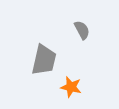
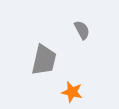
orange star: moved 1 px right, 5 px down
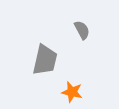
gray trapezoid: moved 1 px right
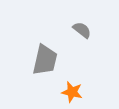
gray semicircle: rotated 24 degrees counterclockwise
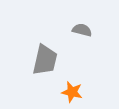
gray semicircle: rotated 24 degrees counterclockwise
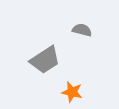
gray trapezoid: rotated 44 degrees clockwise
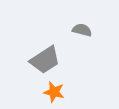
orange star: moved 18 px left
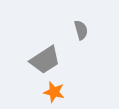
gray semicircle: moved 1 px left; rotated 60 degrees clockwise
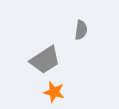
gray semicircle: rotated 24 degrees clockwise
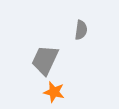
gray trapezoid: rotated 148 degrees clockwise
